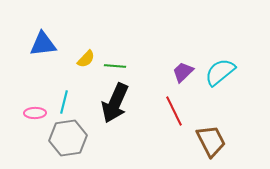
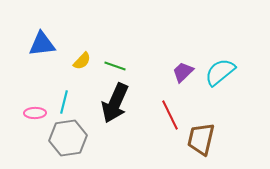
blue triangle: moved 1 px left
yellow semicircle: moved 4 px left, 2 px down
green line: rotated 15 degrees clockwise
red line: moved 4 px left, 4 px down
brown trapezoid: moved 10 px left, 2 px up; rotated 140 degrees counterclockwise
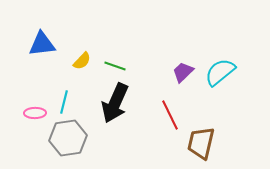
brown trapezoid: moved 4 px down
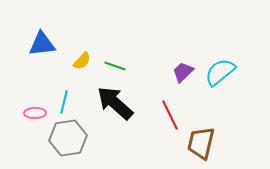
black arrow: rotated 108 degrees clockwise
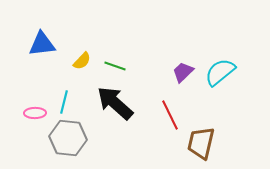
gray hexagon: rotated 15 degrees clockwise
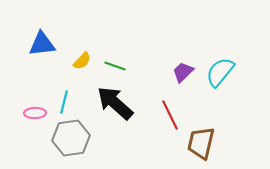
cyan semicircle: rotated 12 degrees counterclockwise
gray hexagon: moved 3 px right; rotated 15 degrees counterclockwise
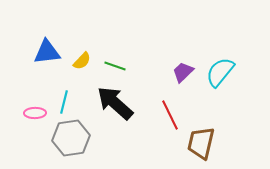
blue triangle: moved 5 px right, 8 px down
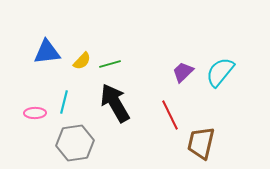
green line: moved 5 px left, 2 px up; rotated 35 degrees counterclockwise
black arrow: rotated 18 degrees clockwise
gray hexagon: moved 4 px right, 5 px down
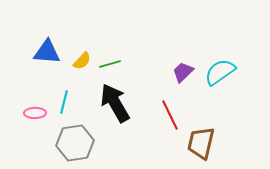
blue triangle: rotated 12 degrees clockwise
cyan semicircle: rotated 16 degrees clockwise
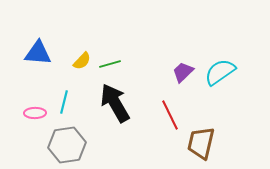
blue triangle: moved 9 px left, 1 px down
gray hexagon: moved 8 px left, 2 px down
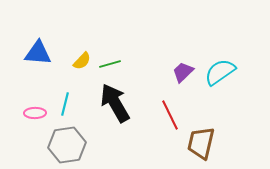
cyan line: moved 1 px right, 2 px down
